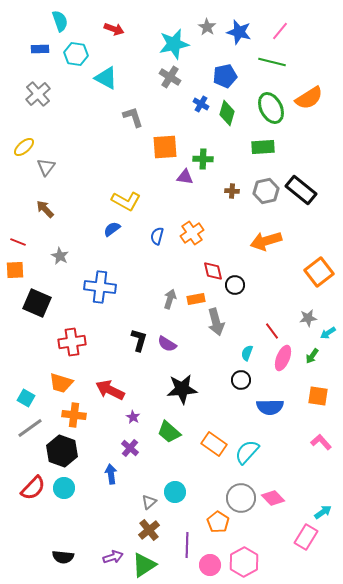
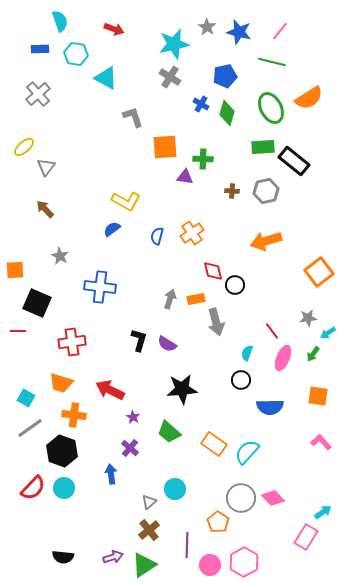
black rectangle at (301, 190): moved 7 px left, 29 px up
red line at (18, 242): moved 89 px down; rotated 21 degrees counterclockwise
green arrow at (312, 356): moved 1 px right, 2 px up
cyan circle at (175, 492): moved 3 px up
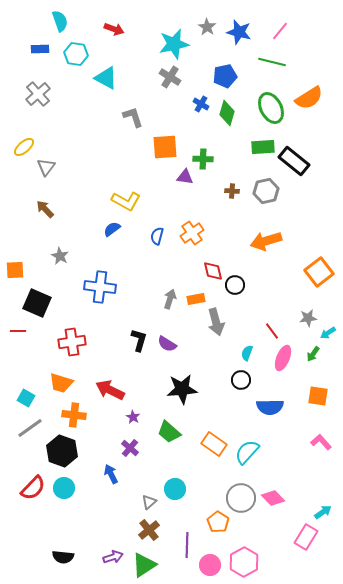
blue arrow at (111, 474): rotated 18 degrees counterclockwise
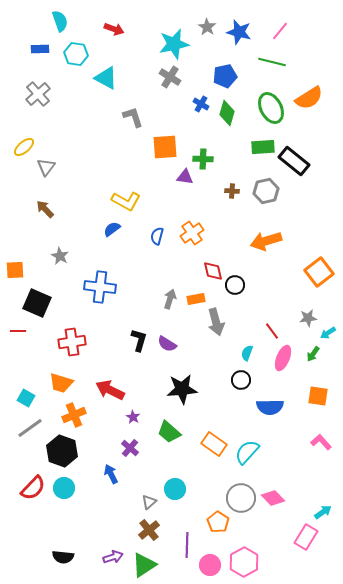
orange cross at (74, 415): rotated 30 degrees counterclockwise
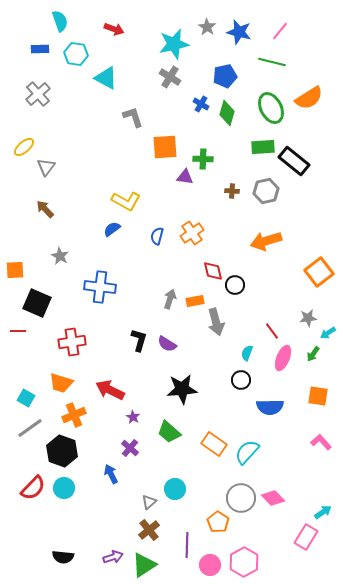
orange rectangle at (196, 299): moved 1 px left, 2 px down
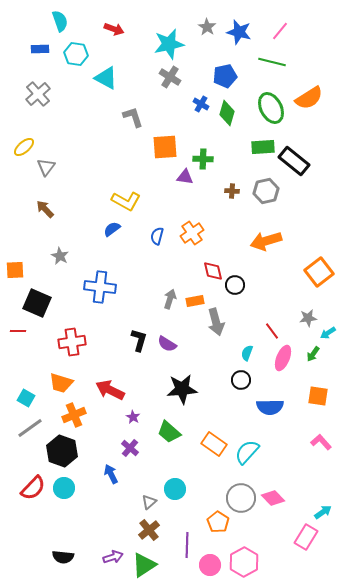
cyan star at (174, 44): moved 5 px left
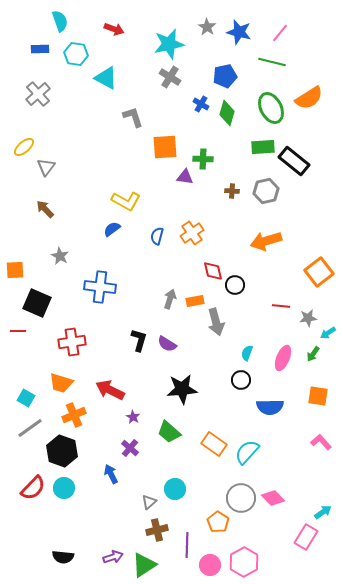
pink line at (280, 31): moved 2 px down
red line at (272, 331): moved 9 px right, 25 px up; rotated 48 degrees counterclockwise
brown cross at (149, 530): moved 8 px right; rotated 25 degrees clockwise
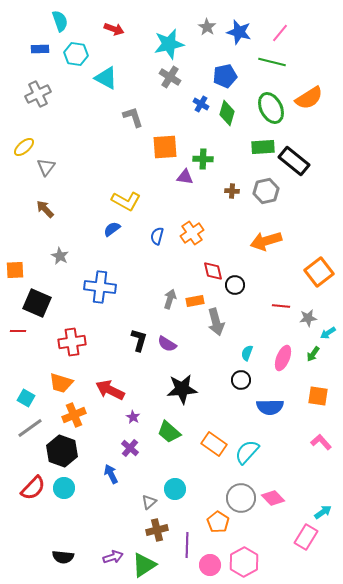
gray cross at (38, 94): rotated 15 degrees clockwise
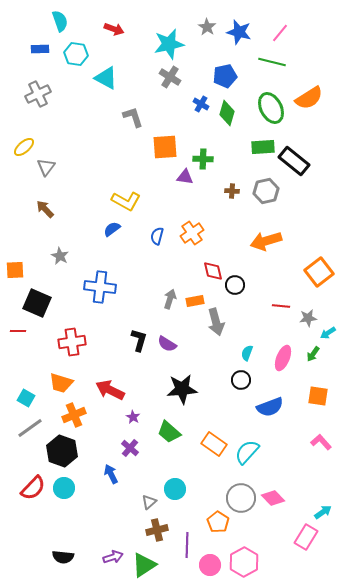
blue semicircle at (270, 407): rotated 20 degrees counterclockwise
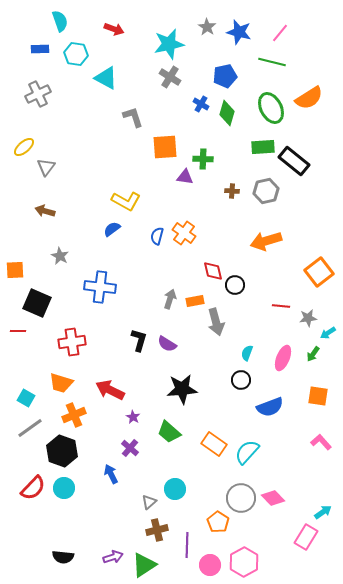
brown arrow at (45, 209): moved 2 px down; rotated 30 degrees counterclockwise
orange cross at (192, 233): moved 8 px left; rotated 20 degrees counterclockwise
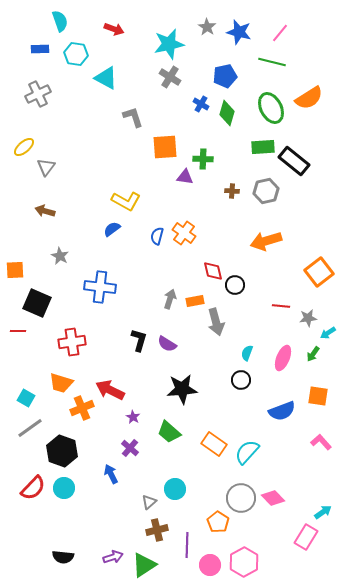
blue semicircle at (270, 407): moved 12 px right, 4 px down
orange cross at (74, 415): moved 8 px right, 7 px up
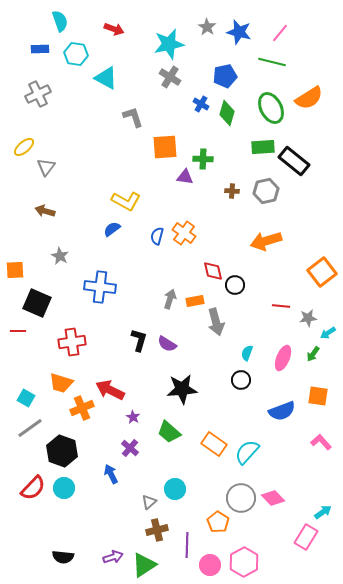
orange square at (319, 272): moved 3 px right
